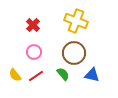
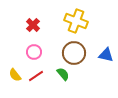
blue triangle: moved 14 px right, 20 px up
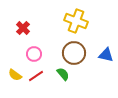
red cross: moved 10 px left, 3 px down
pink circle: moved 2 px down
yellow semicircle: rotated 16 degrees counterclockwise
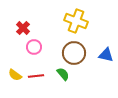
pink circle: moved 7 px up
red line: rotated 28 degrees clockwise
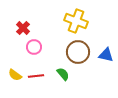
brown circle: moved 4 px right, 1 px up
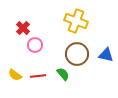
pink circle: moved 1 px right, 2 px up
brown circle: moved 1 px left, 2 px down
red line: moved 2 px right
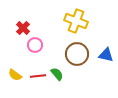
green semicircle: moved 6 px left
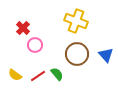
blue triangle: rotated 35 degrees clockwise
red line: rotated 28 degrees counterclockwise
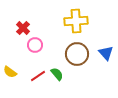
yellow cross: rotated 25 degrees counterclockwise
blue triangle: moved 2 px up
yellow semicircle: moved 5 px left, 3 px up
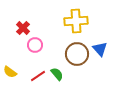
blue triangle: moved 6 px left, 4 px up
